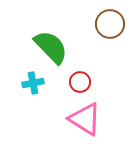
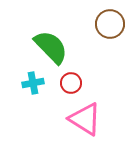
red circle: moved 9 px left, 1 px down
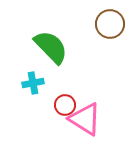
red circle: moved 6 px left, 22 px down
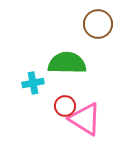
brown circle: moved 12 px left
green semicircle: moved 16 px right, 16 px down; rotated 45 degrees counterclockwise
red circle: moved 1 px down
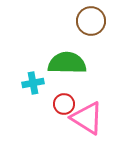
brown circle: moved 7 px left, 3 px up
red circle: moved 1 px left, 2 px up
pink triangle: moved 2 px right, 1 px up
